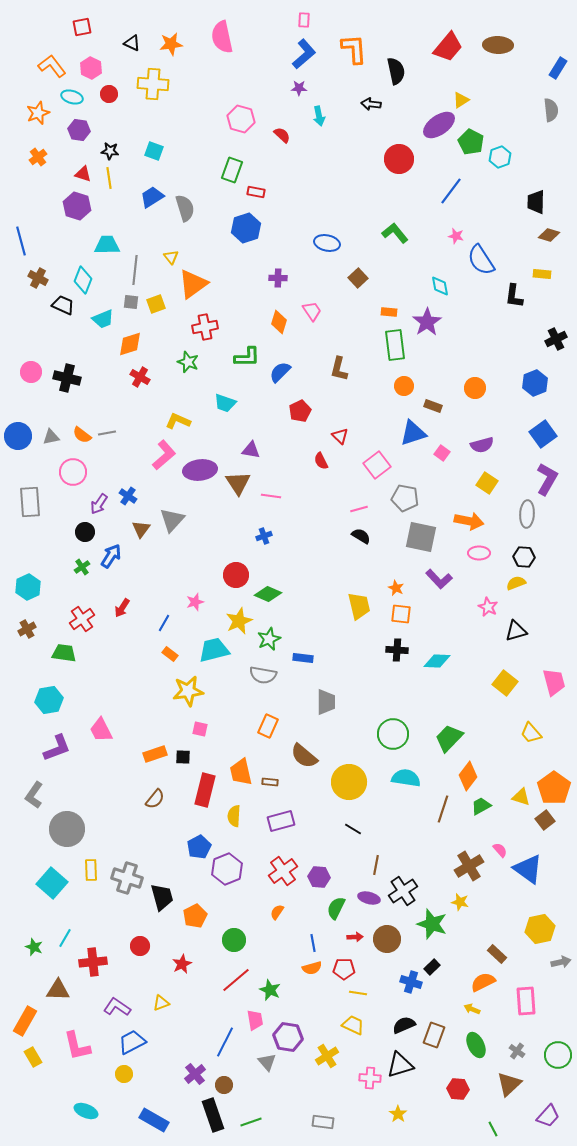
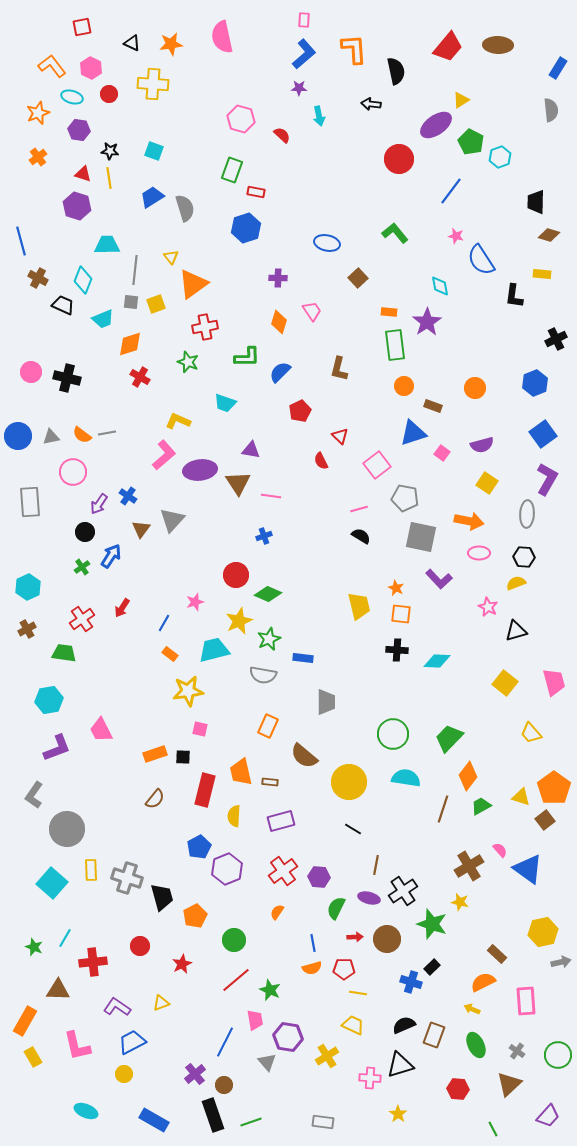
purple ellipse at (439, 125): moved 3 px left
yellow hexagon at (540, 929): moved 3 px right, 3 px down
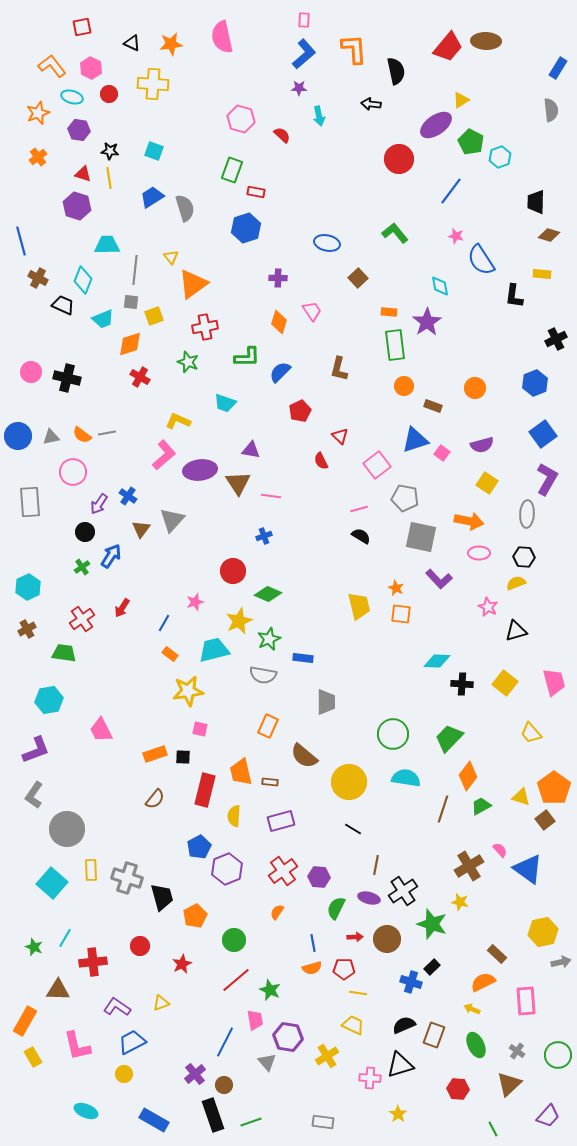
brown ellipse at (498, 45): moved 12 px left, 4 px up
yellow square at (156, 304): moved 2 px left, 12 px down
blue triangle at (413, 433): moved 2 px right, 7 px down
red circle at (236, 575): moved 3 px left, 4 px up
black cross at (397, 650): moved 65 px right, 34 px down
purple L-shape at (57, 748): moved 21 px left, 2 px down
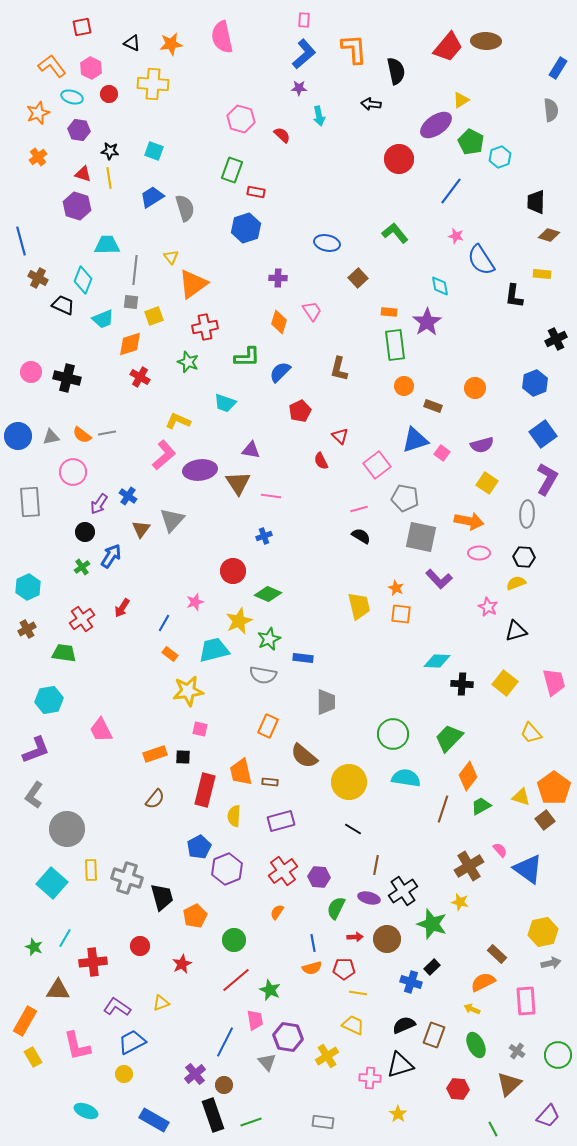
gray arrow at (561, 962): moved 10 px left, 1 px down
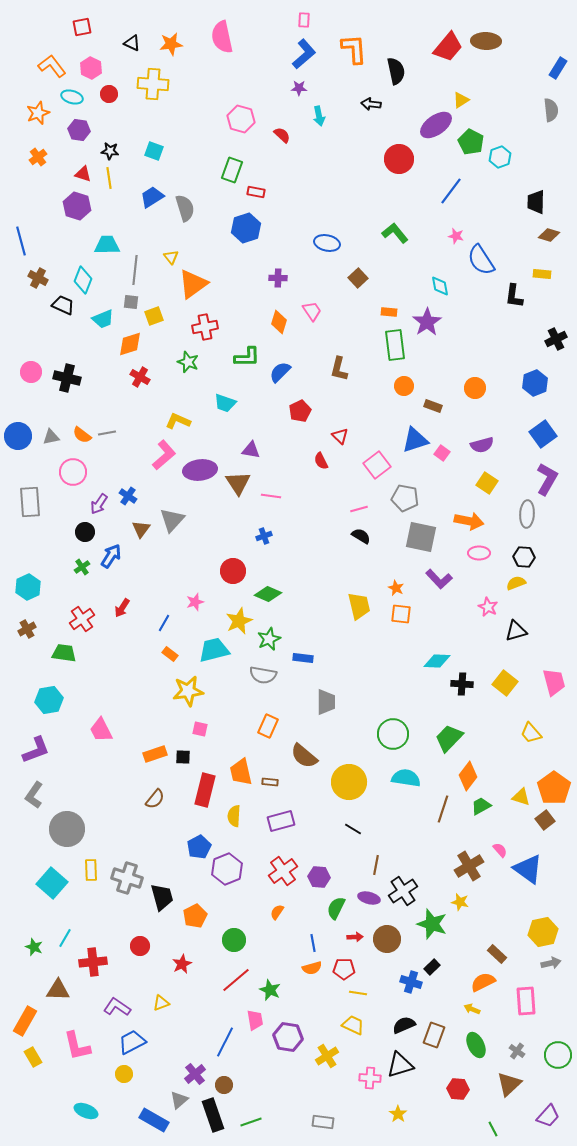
gray triangle at (267, 1062): moved 88 px left, 38 px down; rotated 30 degrees clockwise
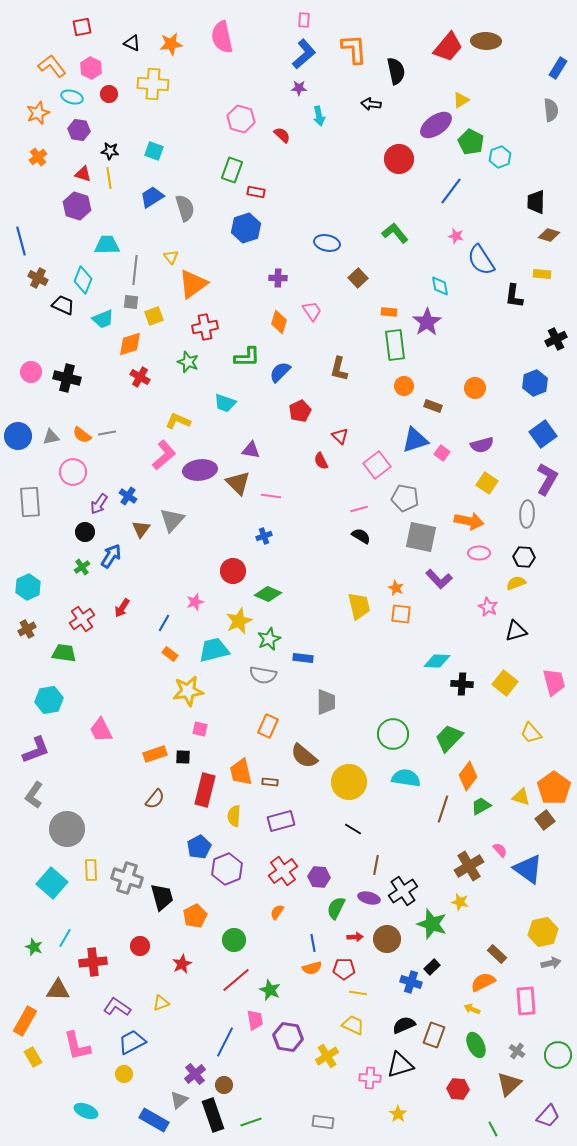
brown triangle at (238, 483): rotated 12 degrees counterclockwise
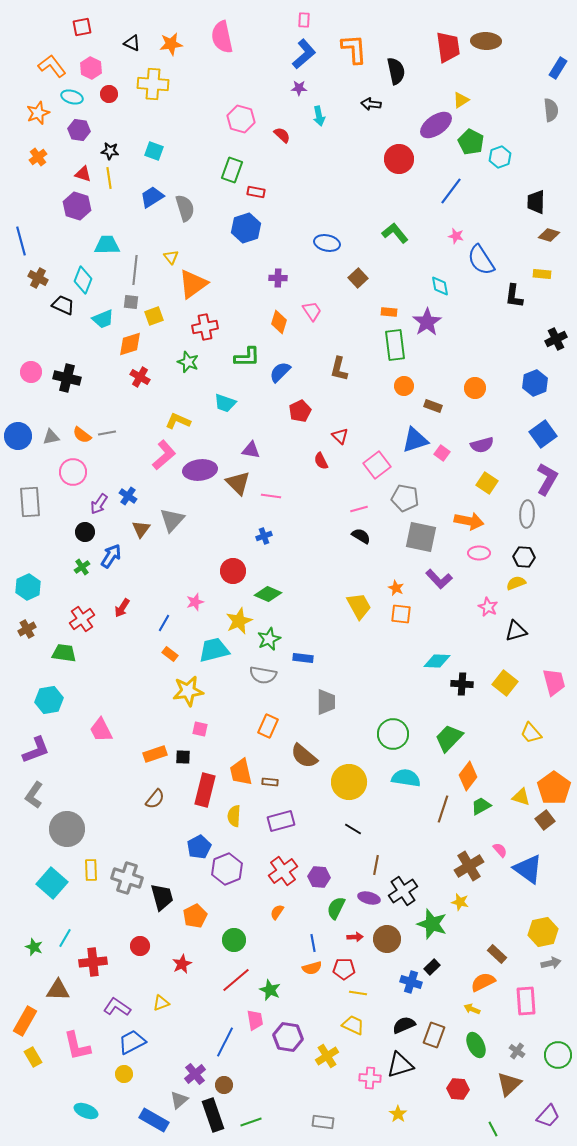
red trapezoid at (448, 47): rotated 48 degrees counterclockwise
yellow trapezoid at (359, 606): rotated 16 degrees counterclockwise
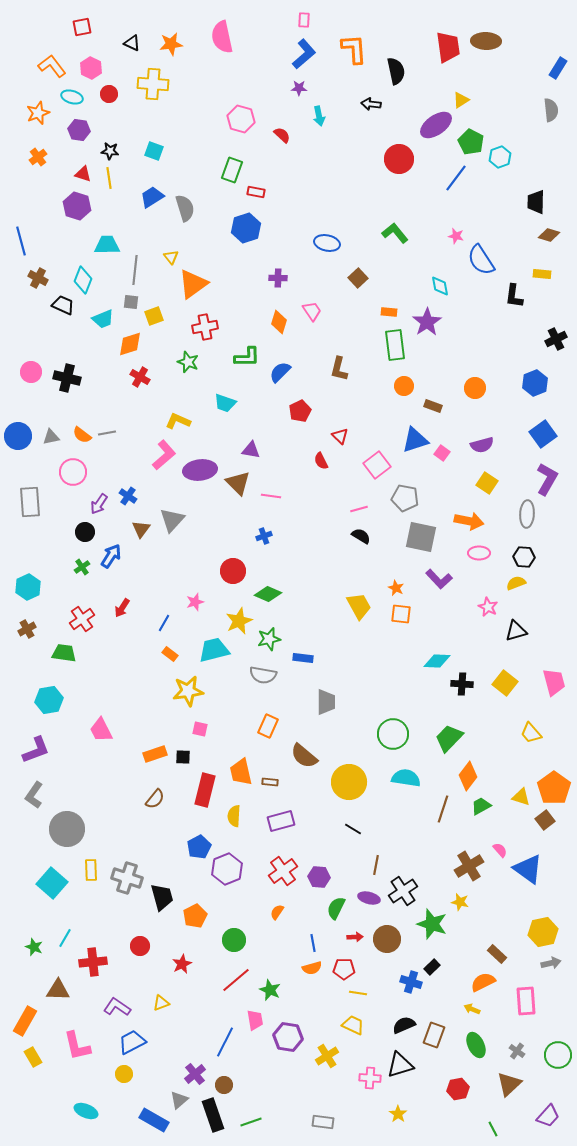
blue line at (451, 191): moved 5 px right, 13 px up
green star at (269, 639): rotated 10 degrees clockwise
red hexagon at (458, 1089): rotated 15 degrees counterclockwise
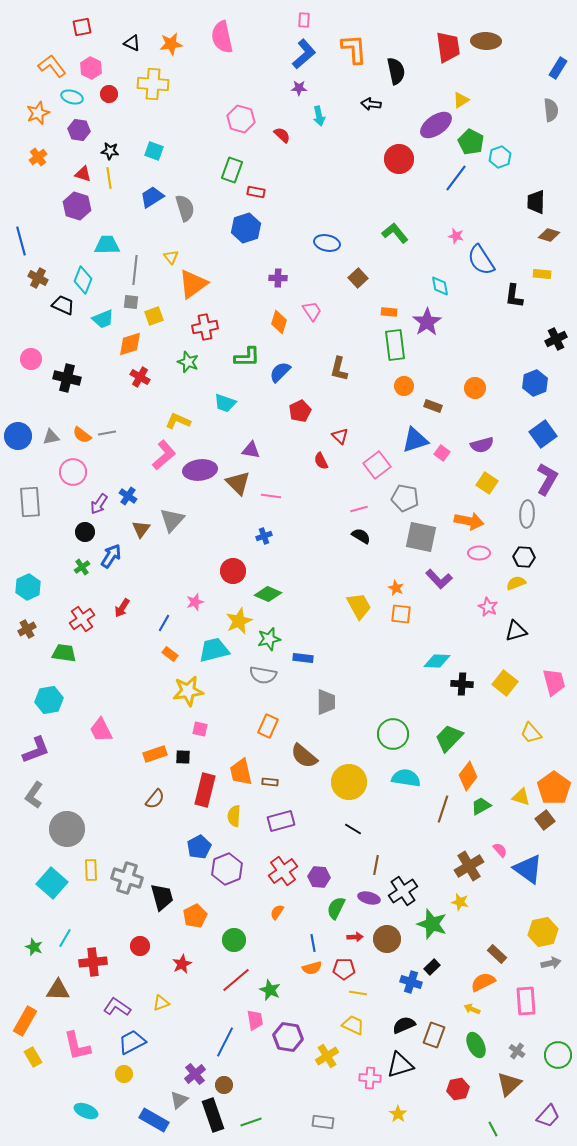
pink circle at (31, 372): moved 13 px up
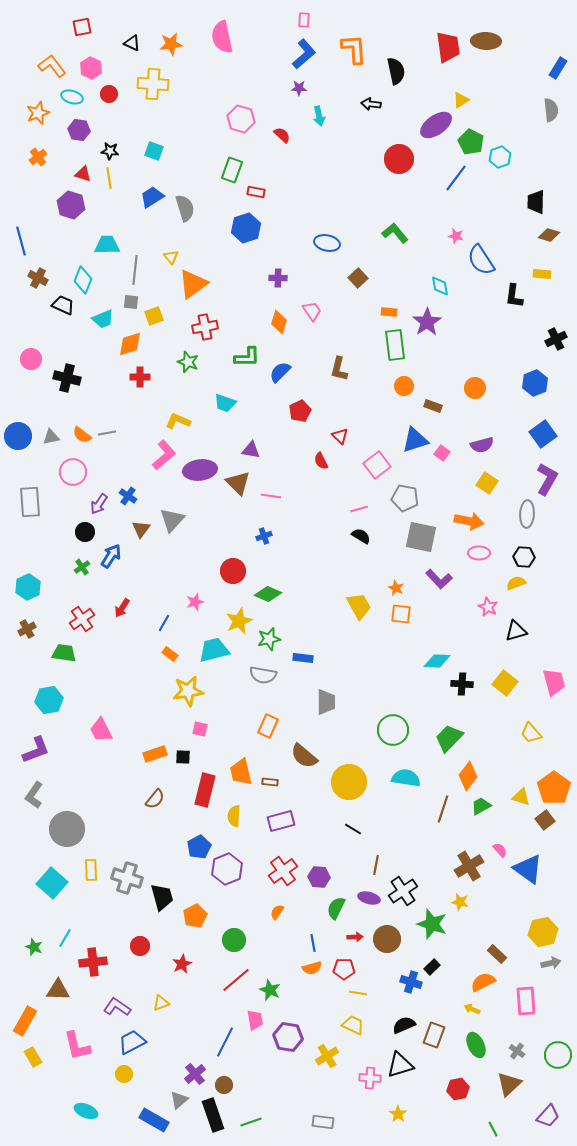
purple hexagon at (77, 206): moved 6 px left, 1 px up
red cross at (140, 377): rotated 30 degrees counterclockwise
green circle at (393, 734): moved 4 px up
